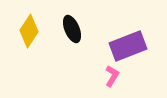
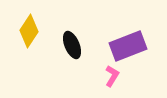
black ellipse: moved 16 px down
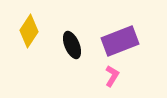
purple rectangle: moved 8 px left, 5 px up
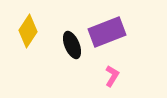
yellow diamond: moved 1 px left
purple rectangle: moved 13 px left, 9 px up
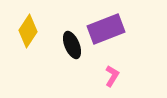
purple rectangle: moved 1 px left, 3 px up
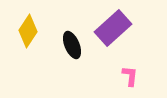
purple rectangle: moved 7 px right, 1 px up; rotated 21 degrees counterclockwise
pink L-shape: moved 18 px right; rotated 25 degrees counterclockwise
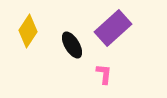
black ellipse: rotated 8 degrees counterclockwise
pink L-shape: moved 26 px left, 2 px up
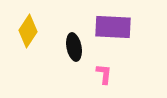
purple rectangle: moved 1 px up; rotated 45 degrees clockwise
black ellipse: moved 2 px right, 2 px down; rotated 20 degrees clockwise
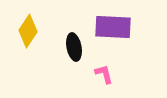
pink L-shape: rotated 20 degrees counterclockwise
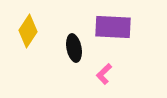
black ellipse: moved 1 px down
pink L-shape: rotated 120 degrees counterclockwise
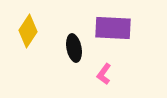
purple rectangle: moved 1 px down
pink L-shape: rotated 10 degrees counterclockwise
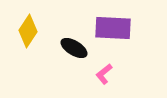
black ellipse: rotated 48 degrees counterclockwise
pink L-shape: rotated 15 degrees clockwise
